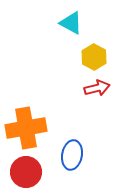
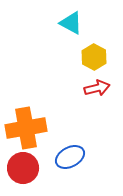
blue ellipse: moved 2 px left, 2 px down; rotated 52 degrees clockwise
red circle: moved 3 px left, 4 px up
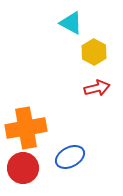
yellow hexagon: moved 5 px up
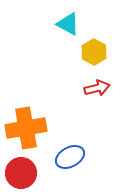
cyan triangle: moved 3 px left, 1 px down
red circle: moved 2 px left, 5 px down
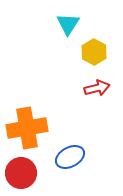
cyan triangle: rotated 35 degrees clockwise
orange cross: moved 1 px right
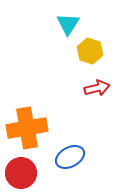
yellow hexagon: moved 4 px left, 1 px up; rotated 10 degrees counterclockwise
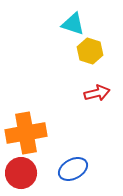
cyan triangle: moved 5 px right; rotated 45 degrees counterclockwise
red arrow: moved 5 px down
orange cross: moved 1 px left, 5 px down
blue ellipse: moved 3 px right, 12 px down
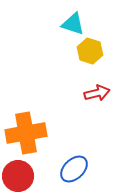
blue ellipse: moved 1 px right; rotated 16 degrees counterclockwise
red circle: moved 3 px left, 3 px down
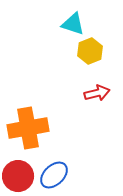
yellow hexagon: rotated 20 degrees clockwise
orange cross: moved 2 px right, 5 px up
blue ellipse: moved 20 px left, 6 px down
